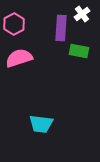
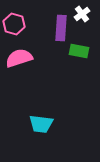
pink hexagon: rotated 15 degrees counterclockwise
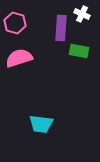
white cross: rotated 28 degrees counterclockwise
pink hexagon: moved 1 px right, 1 px up
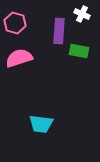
purple rectangle: moved 2 px left, 3 px down
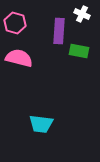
pink semicircle: rotated 32 degrees clockwise
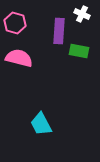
cyan trapezoid: rotated 55 degrees clockwise
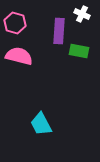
pink semicircle: moved 2 px up
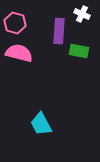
pink semicircle: moved 3 px up
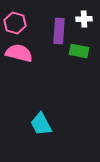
white cross: moved 2 px right, 5 px down; rotated 28 degrees counterclockwise
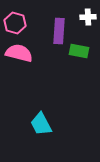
white cross: moved 4 px right, 2 px up
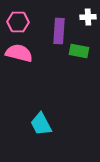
pink hexagon: moved 3 px right, 1 px up; rotated 15 degrees counterclockwise
